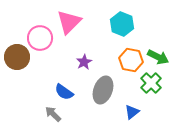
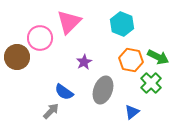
gray arrow: moved 2 px left, 3 px up; rotated 90 degrees clockwise
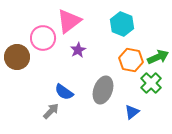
pink triangle: moved 1 px up; rotated 8 degrees clockwise
pink circle: moved 3 px right
green arrow: rotated 50 degrees counterclockwise
purple star: moved 6 px left, 12 px up
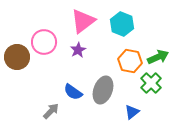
pink triangle: moved 14 px right
pink circle: moved 1 px right, 4 px down
orange hexagon: moved 1 px left, 1 px down
blue semicircle: moved 9 px right
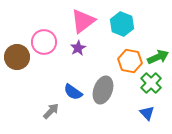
purple star: moved 2 px up
blue triangle: moved 15 px right, 1 px down; rotated 35 degrees counterclockwise
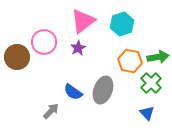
cyan hexagon: rotated 20 degrees clockwise
green arrow: rotated 15 degrees clockwise
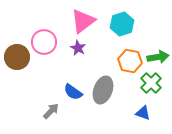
purple star: rotated 14 degrees counterclockwise
blue triangle: moved 4 px left; rotated 28 degrees counterclockwise
